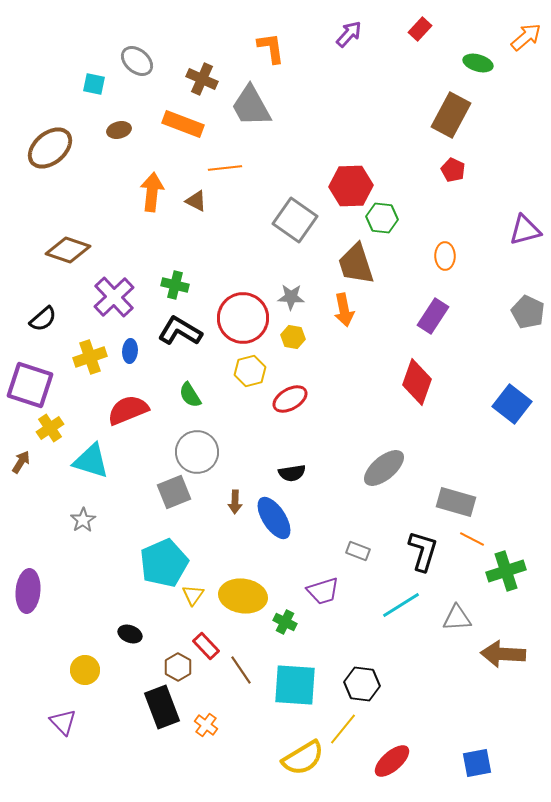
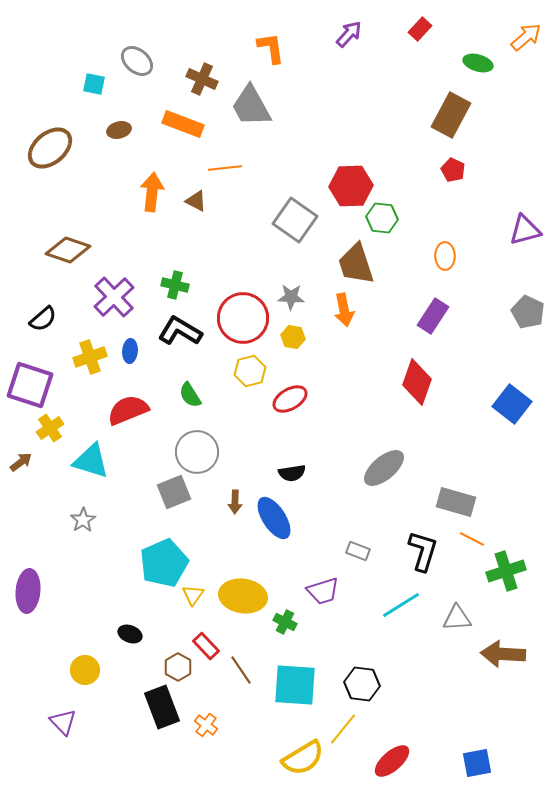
brown arrow at (21, 462): rotated 20 degrees clockwise
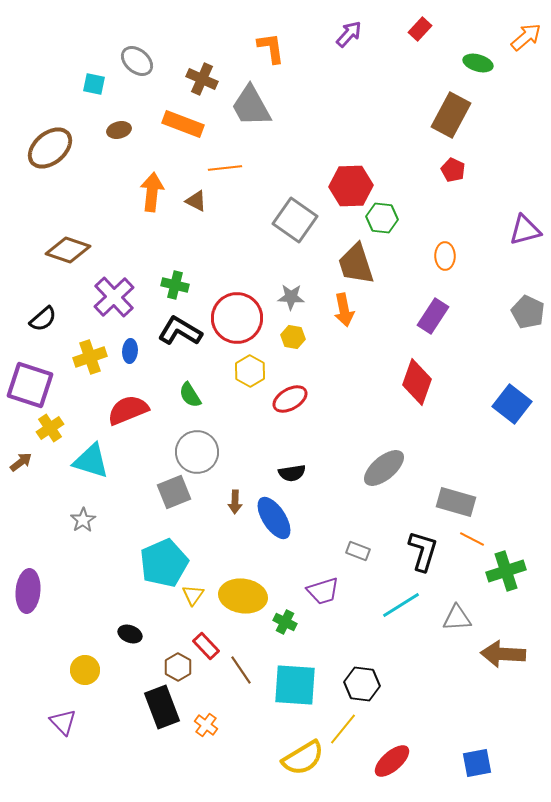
red circle at (243, 318): moved 6 px left
yellow hexagon at (250, 371): rotated 16 degrees counterclockwise
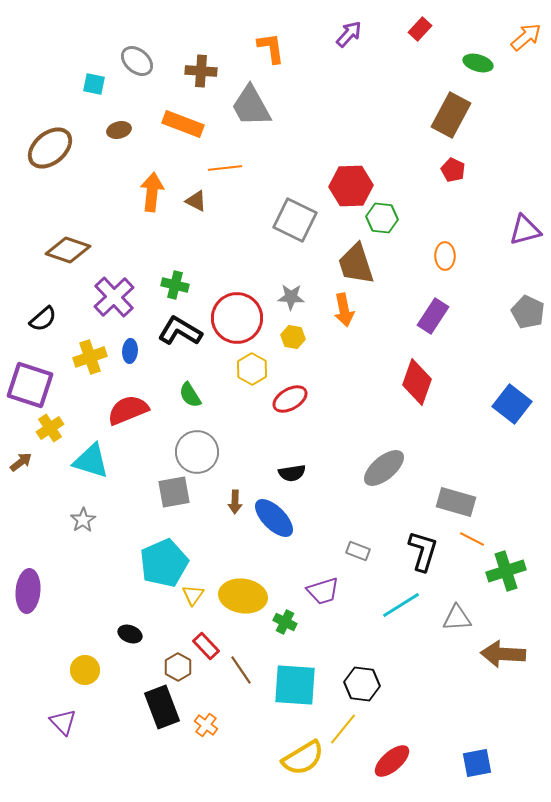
brown cross at (202, 79): moved 1 px left, 8 px up; rotated 20 degrees counterclockwise
gray square at (295, 220): rotated 9 degrees counterclockwise
yellow hexagon at (250, 371): moved 2 px right, 2 px up
gray square at (174, 492): rotated 12 degrees clockwise
blue ellipse at (274, 518): rotated 12 degrees counterclockwise
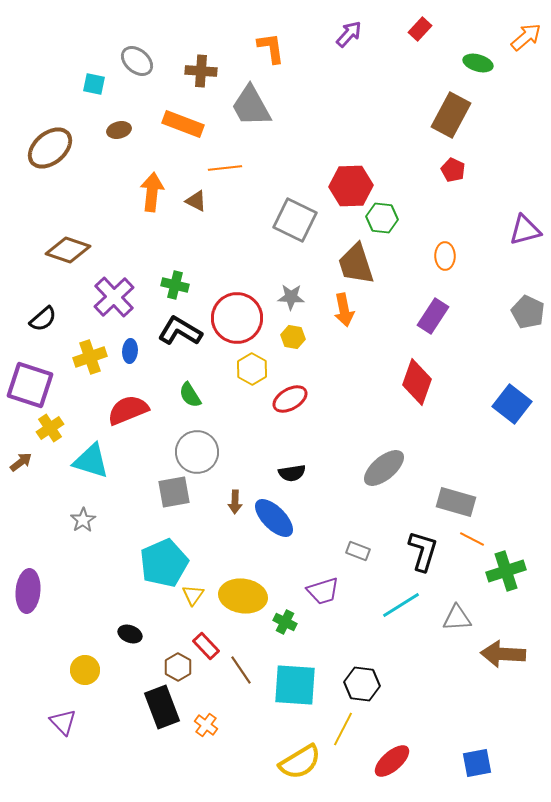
yellow line at (343, 729): rotated 12 degrees counterclockwise
yellow semicircle at (303, 758): moved 3 px left, 4 px down
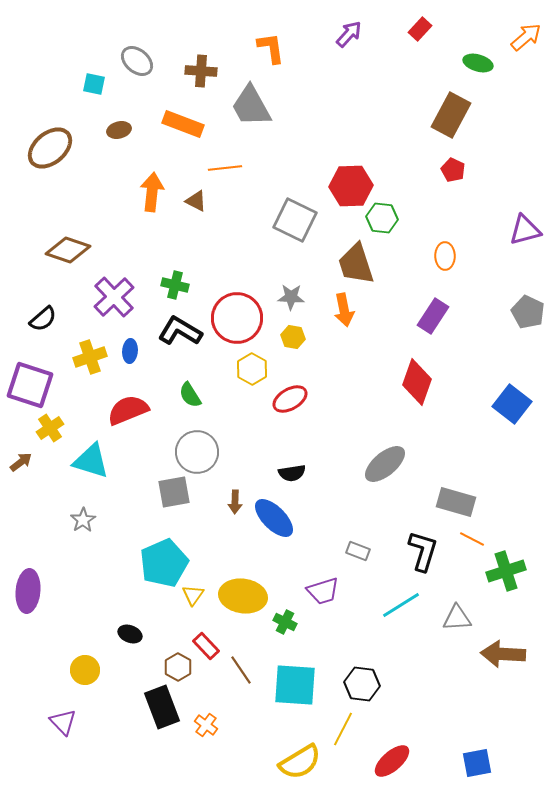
gray ellipse at (384, 468): moved 1 px right, 4 px up
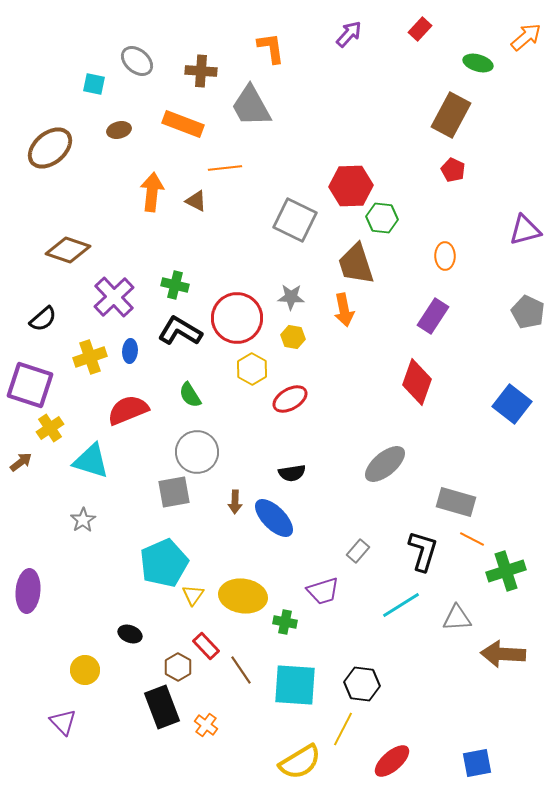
gray rectangle at (358, 551): rotated 70 degrees counterclockwise
green cross at (285, 622): rotated 15 degrees counterclockwise
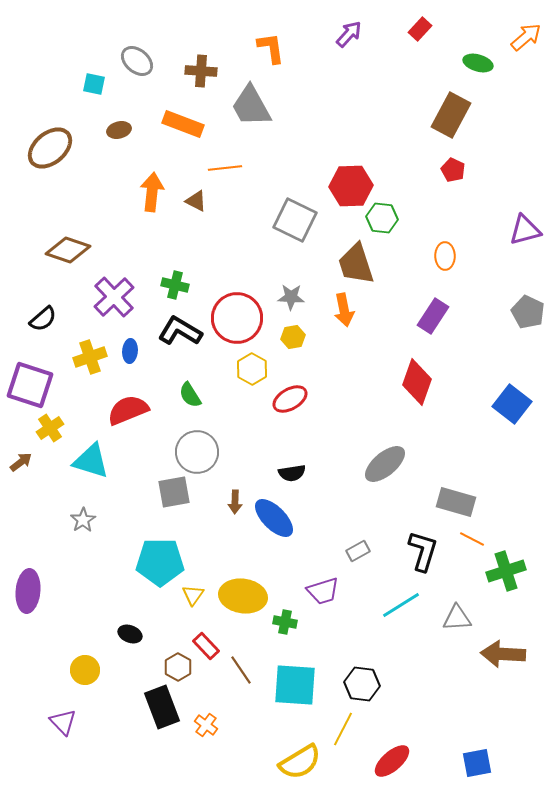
yellow hexagon at (293, 337): rotated 20 degrees counterclockwise
gray rectangle at (358, 551): rotated 20 degrees clockwise
cyan pentagon at (164, 563): moved 4 px left, 1 px up; rotated 24 degrees clockwise
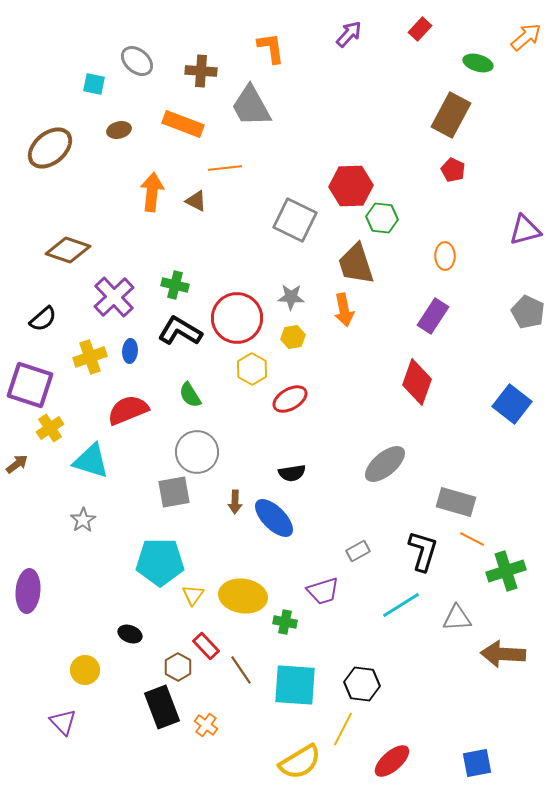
brown arrow at (21, 462): moved 4 px left, 2 px down
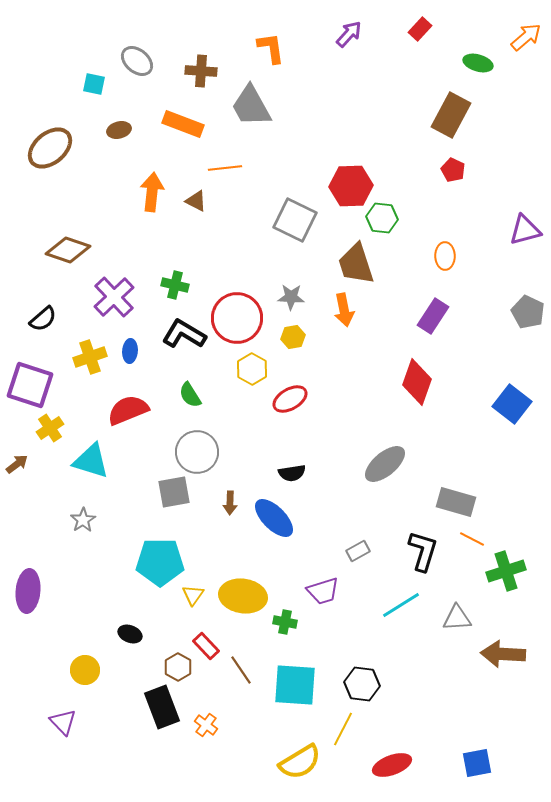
black L-shape at (180, 331): moved 4 px right, 3 px down
brown arrow at (235, 502): moved 5 px left, 1 px down
red ellipse at (392, 761): moved 4 px down; rotated 21 degrees clockwise
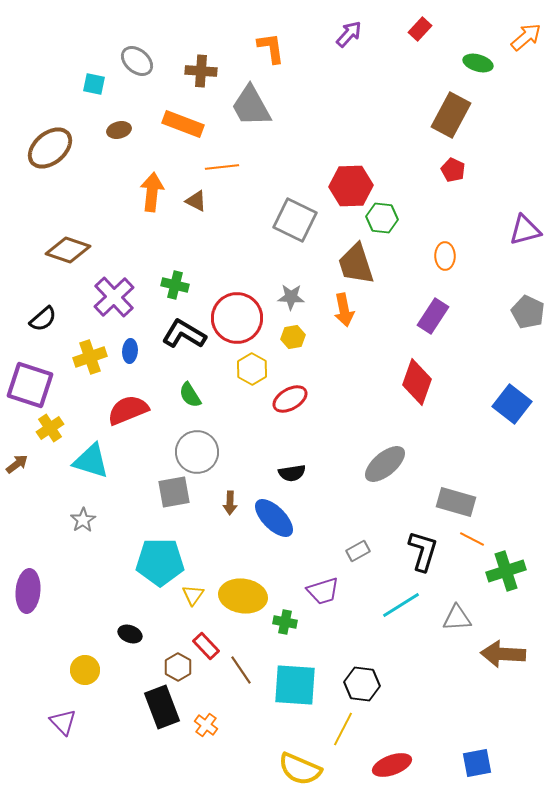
orange line at (225, 168): moved 3 px left, 1 px up
yellow semicircle at (300, 762): moved 7 px down; rotated 54 degrees clockwise
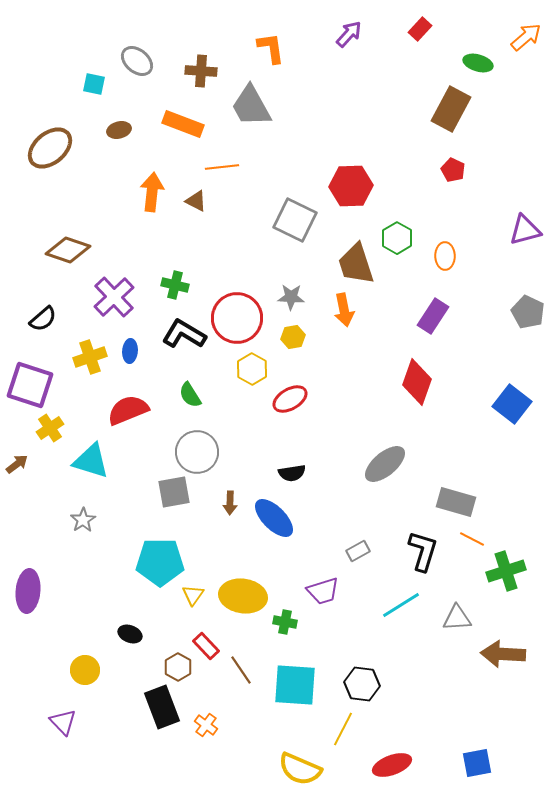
brown rectangle at (451, 115): moved 6 px up
green hexagon at (382, 218): moved 15 px right, 20 px down; rotated 24 degrees clockwise
